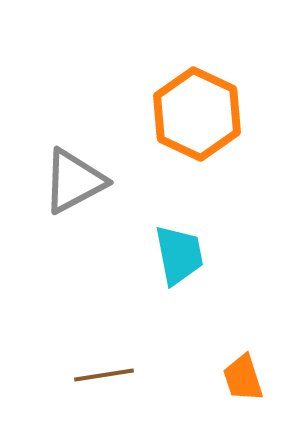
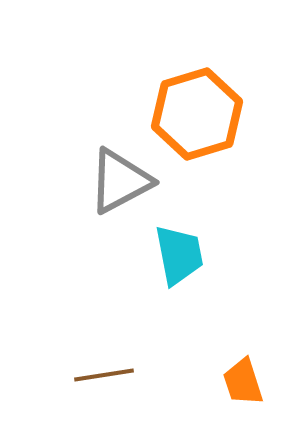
orange hexagon: rotated 18 degrees clockwise
gray triangle: moved 46 px right
orange trapezoid: moved 4 px down
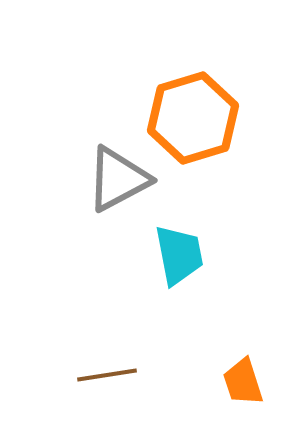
orange hexagon: moved 4 px left, 4 px down
gray triangle: moved 2 px left, 2 px up
brown line: moved 3 px right
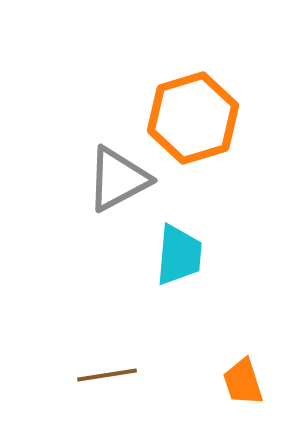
cyan trapezoid: rotated 16 degrees clockwise
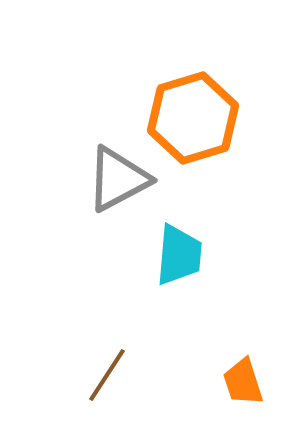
brown line: rotated 48 degrees counterclockwise
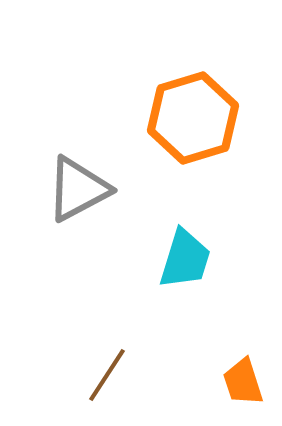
gray triangle: moved 40 px left, 10 px down
cyan trapezoid: moved 6 px right, 4 px down; rotated 12 degrees clockwise
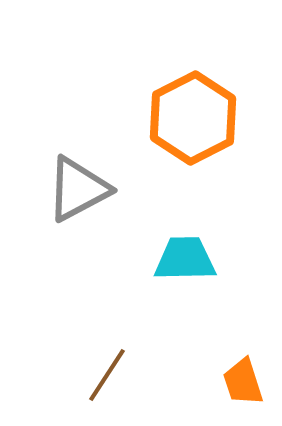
orange hexagon: rotated 10 degrees counterclockwise
cyan trapezoid: rotated 108 degrees counterclockwise
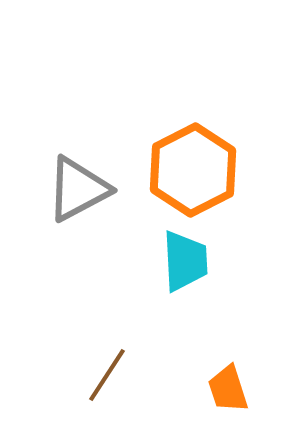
orange hexagon: moved 52 px down
cyan trapezoid: moved 2 px down; rotated 88 degrees clockwise
orange trapezoid: moved 15 px left, 7 px down
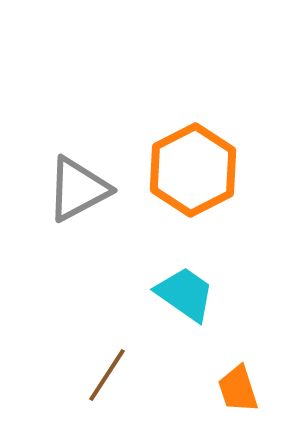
cyan trapezoid: moved 33 px down; rotated 52 degrees counterclockwise
orange trapezoid: moved 10 px right
